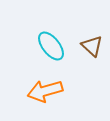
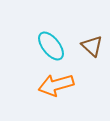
orange arrow: moved 11 px right, 6 px up
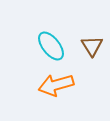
brown triangle: rotated 15 degrees clockwise
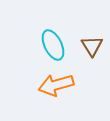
cyan ellipse: moved 2 px right, 1 px up; rotated 12 degrees clockwise
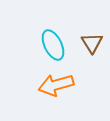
brown triangle: moved 3 px up
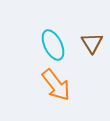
orange arrow: rotated 112 degrees counterclockwise
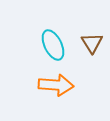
orange arrow: rotated 48 degrees counterclockwise
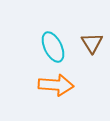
cyan ellipse: moved 2 px down
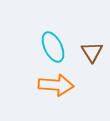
brown triangle: moved 9 px down
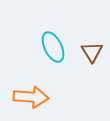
orange arrow: moved 25 px left, 12 px down
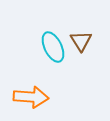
brown triangle: moved 11 px left, 11 px up
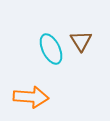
cyan ellipse: moved 2 px left, 2 px down
